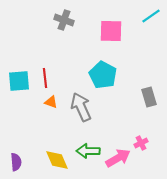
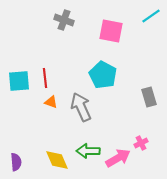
pink square: rotated 10 degrees clockwise
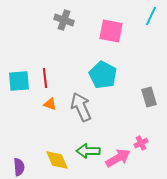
cyan line: rotated 30 degrees counterclockwise
orange triangle: moved 1 px left, 2 px down
purple semicircle: moved 3 px right, 5 px down
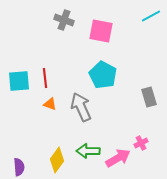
cyan line: rotated 36 degrees clockwise
pink square: moved 10 px left
yellow diamond: rotated 60 degrees clockwise
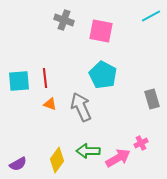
gray rectangle: moved 3 px right, 2 px down
purple semicircle: moved 1 px left, 3 px up; rotated 66 degrees clockwise
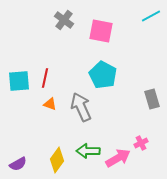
gray cross: rotated 18 degrees clockwise
red line: rotated 18 degrees clockwise
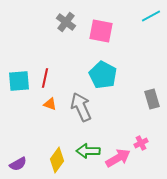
gray cross: moved 2 px right, 2 px down
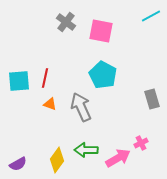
green arrow: moved 2 px left, 1 px up
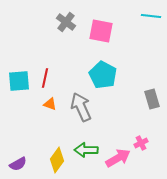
cyan line: rotated 36 degrees clockwise
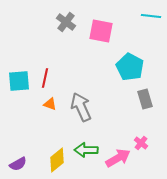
cyan pentagon: moved 27 px right, 8 px up
gray rectangle: moved 7 px left
pink cross: rotated 24 degrees counterclockwise
yellow diamond: rotated 15 degrees clockwise
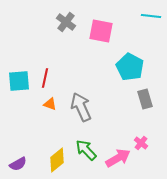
green arrow: rotated 45 degrees clockwise
